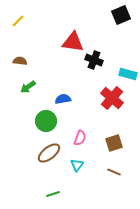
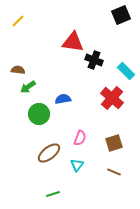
brown semicircle: moved 2 px left, 9 px down
cyan rectangle: moved 2 px left, 3 px up; rotated 30 degrees clockwise
green circle: moved 7 px left, 7 px up
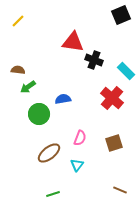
brown line: moved 6 px right, 18 px down
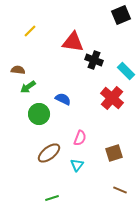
yellow line: moved 12 px right, 10 px down
blue semicircle: rotated 35 degrees clockwise
brown square: moved 10 px down
green line: moved 1 px left, 4 px down
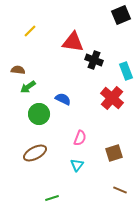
cyan rectangle: rotated 24 degrees clockwise
brown ellipse: moved 14 px left; rotated 10 degrees clockwise
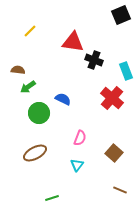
green circle: moved 1 px up
brown square: rotated 30 degrees counterclockwise
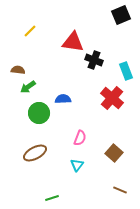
blue semicircle: rotated 28 degrees counterclockwise
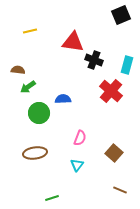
yellow line: rotated 32 degrees clockwise
cyan rectangle: moved 1 px right, 6 px up; rotated 36 degrees clockwise
red cross: moved 1 px left, 7 px up
brown ellipse: rotated 20 degrees clockwise
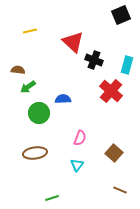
red triangle: rotated 35 degrees clockwise
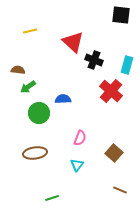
black square: rotated 30 degrees clockwise
